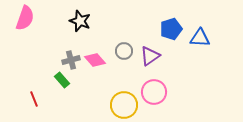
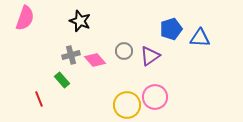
gray cross: moved 5 px up
pink circle: moved 1 px right, 5 px down
red line: moved 5 px right
yellow circle: moved 3 px right
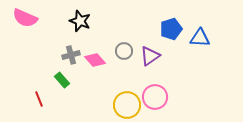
pink semicircle: rotated 95 degrees clockwise
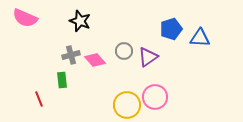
purple triangle: moved 2 px left, 1 px down
green rectangle: rotated 35 degrees clockwise
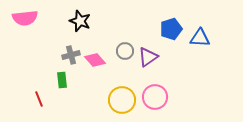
pink semicircle: rotated 30 degrees counterclockwise
gray circle: moved 1 px right
yellow circle: moved 5 px left, 5 px up
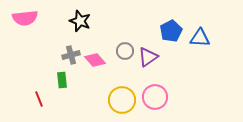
blue pentagon: moved 2 px down; rotated 10 degrees counterclockwise
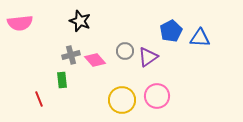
pink semicircle: moved 5 px left, 5 px down
pink circle: moved 2 px right, 1 px up
